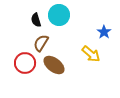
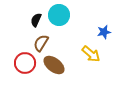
black semicircle: rotated 40 degrees clockwise
blue star: rotated 24 degrees clockwise
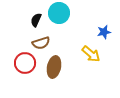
cyan circle: moved 2 px up
brown semicircle: rotated 138 degrees counterclockwise
brown ellipse: moved 2 px down; rotated 65 degrees clockwise
